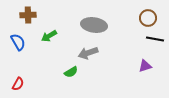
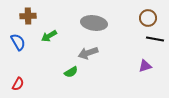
brown cross: moved 1 px down
gray ellipse: moved 2 px up
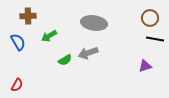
brown circle: moved 2 px right
green semicircle: moved 6 px left, 12 px up
red semicircle: moved 1 px left, 1 px down
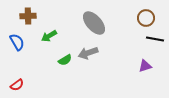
brown circle: moved 4 px left
gray ellipse: rotated 40 degrees clockwise
blue semicircle: moved 1 px left
red semicircle: rotated 24 degrees clockwise
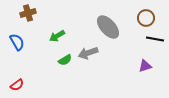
brown cross: moved 3 px up; rotated 14 degrees counterclockwise
gray ellipse: moved 14 px right, 4 px down
green arrow: moved 8 px right
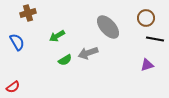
purple triangle: moved 2 px right, 1 px up
red semicircle: moved 4 px left, 2 px down
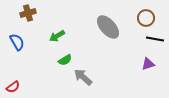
gray arrow: moved 5 px left, 24 px down; rotated 60 degrees clockwise
purple triangle: moved 1 px right, 1 px up
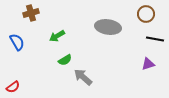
brown cross: moved 3 px right
brown circle: moved 4 px up
gray ellipse: rotated 40 degrees counterclockwise
